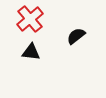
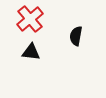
black semicircle: rotated 42 degrees counterclockwise
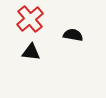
black semicircle: moved 3 px left, 1 px up; rotated 90 degrees clockwise
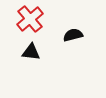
black semicircle: rotated 24 degrees counterclockwise
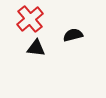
black triangle: moved 5 px right, 4 px up
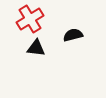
red cross: rotated 8 degrees clockwise
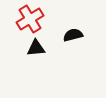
black triangle: rotated 12 degrees counterclockwise
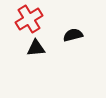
red cross: moved 1 px left
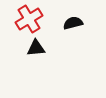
black semicircle: moved 12 px up
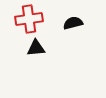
red cross: rotated 24 degrees clockwise
